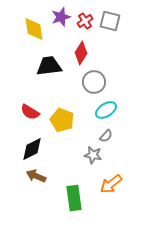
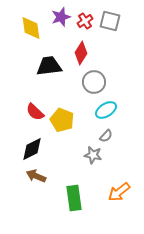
yellow diamond: moved 3 px left, 1 px up
red semicircle: moved 5 px right; rotated 12 degrees clockwise
orange arrow: moved 8 px right, 8 px down
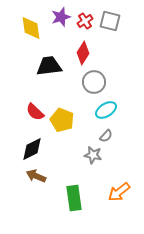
red diamond: moved 2 px right
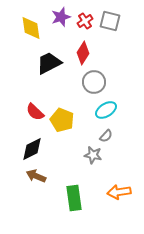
black trapezoid: moved 3 px up; rotated 20 degrees counterclockwise
orange arrow: rotated 30 degrees clockwise
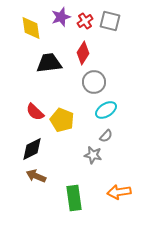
black trapezoid: rotated 20 degrees clockwise
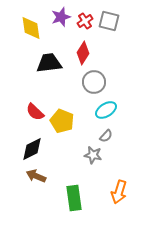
gray square: moved 1 px left
yellow pentagon: moved 1 px down
orange arrow: rotated 65 degrees counterclockwise
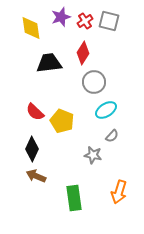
gray semicircle: moved 6 px right
black diamond: rotated 40 degrees counterclockwise
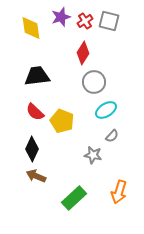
black trapezoid: moved 12 px left, 13 px down
green rectangle: rotated 55 degrees clockwise
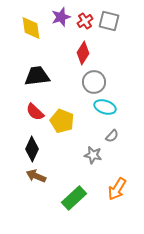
cyan ellipse: moved 1 px left, 3 px up; rotated 50 degrees clockwise
orange arrow: moved 2 px left, 3 px up; rotated 15 degrees clockwise
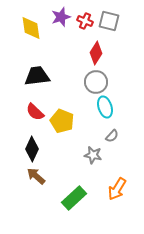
red cross: rotated 35 degrees counterclockwise
red diamond: moved 13 px right
gray circle: moved 2 px right
cyan ellipse: rotated 55 degrees clockwise
brown arrow: rotated 18 degrees clockwise
